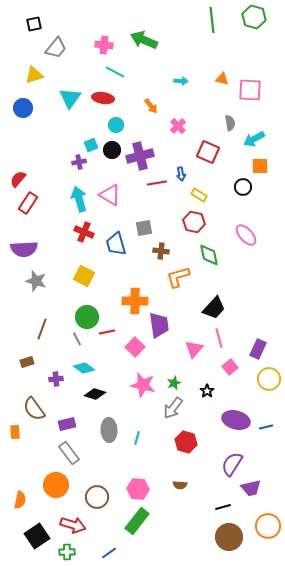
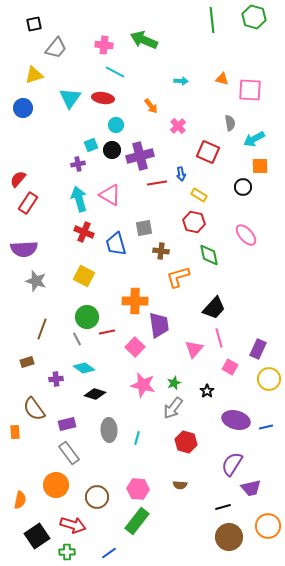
purple cross at (79, 162): moved 1 px left, 2 px down
pink square at (230, 367): rotated 21 degrees counterclockwise
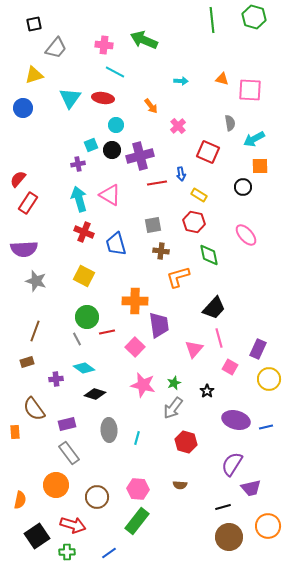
gray square at (144, 228): moved 9 px right, 3 px up
brown line at (42, 329): moved 7 px left, 2 px down
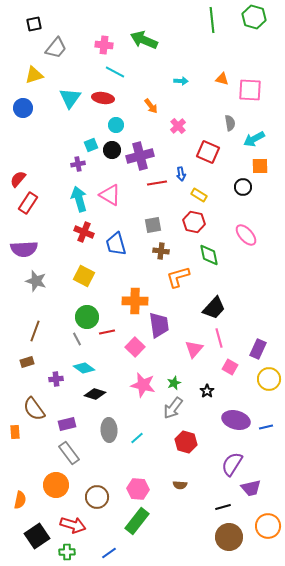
cyan line at (137, 438): rotated 32 degrees clockwise
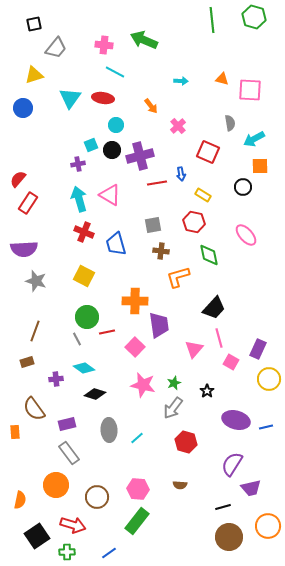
yellow rectangle at (199, 195): moved 4 px right
pink square at (230, 367): moved 1 px right, 5 px up
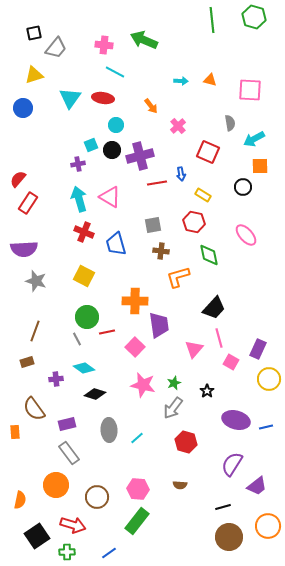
black square at (34, 24): moved 9 px down
orange triangle at (222, 79): moved 12 px left, 1 px down
pink triangle at (110, 195): moved 2 px down
purple trapezoid at (251, 488): moved 6 px right, 2 px up; rotated 25 degrees counterclockwise
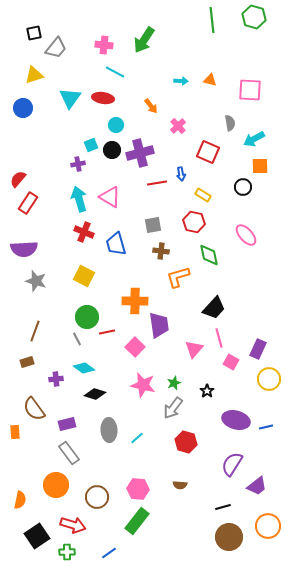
green arrow at (144, 40): rotated 80 degrees counterclockwise
purple cross at (140, 156): moved 3 px up
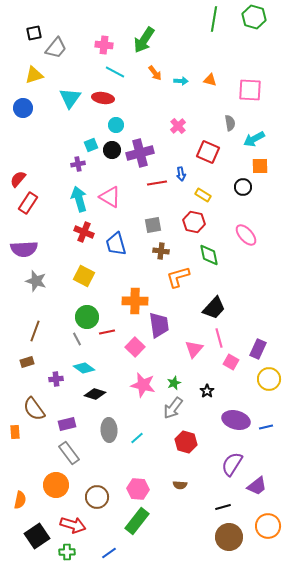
green line at (212, 20): moved 2 px right, 1 px up; rotated 15 degrees clockwise
orange arrow at (151, 106): moved 4 px right, 33 px up
